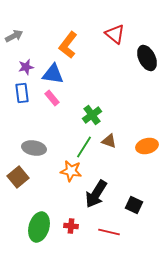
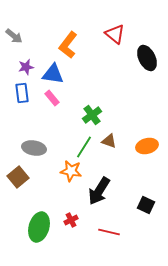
gray arrow: rotated 66 degrees clockwise
black arrow: moved 3 px right, 3 px up
black square: moved 12 px right
red cross: moved 6 px up; rotated 32 degrees counterclockwise
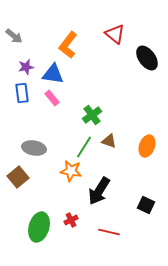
black ellipse: rotated 10 degrees counterclockwise
orange ellipse: rotated 55 degrees counterclockwise
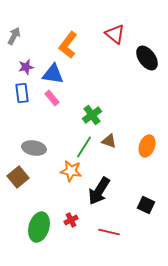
gray arrow: rotated 102 degrees counterclockwise
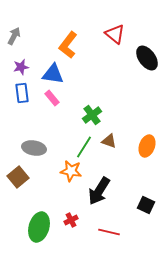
purple star: moved 5 px left
